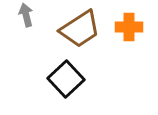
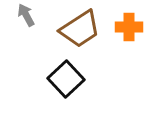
gray arrow: rotated 15 degrees counterclockwise
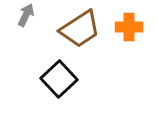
gray arrow: rotated 55 degrees clockwise
black square: moved 7 px left
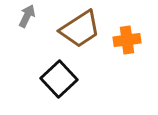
gray arrow: moved 1 px right, 1 px down
orange cross: moved 2 px left, 13 px down; rotated 8 degrees counterclockwise
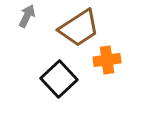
brown trapezoid: moved 1 px left, 1 px up
orange cross: moved 20 px left, 20 px down
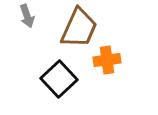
gray arrow: rotated 135 degrees clockwise
brown trapezoid: rotated 33 degrees counterclockwise
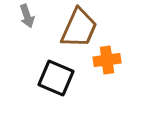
black square: moved 3 px left, 1 px up; rotated 24 degrees counterclockwise
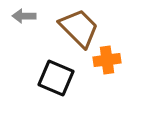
gray arrow: moved 3 px left; rotated 110 degrees clockwise
brown trapezoid: rotated 69 degrees counterclockwise
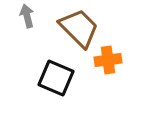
gray arrow: moved 3 px right; rotated 75 degrees clockwise
orange cross: moved 1 px right
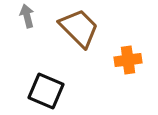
orange cross: moved 20 px right
black square: moved 10 px left, 13 px down
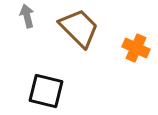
orange cross: moved 8 px right, 12 px up; rotated 32 degrees clockwise
black square: rotated 9 degrees counterclockwise
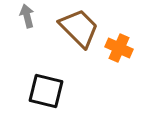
orange cross: moved 17 px left
